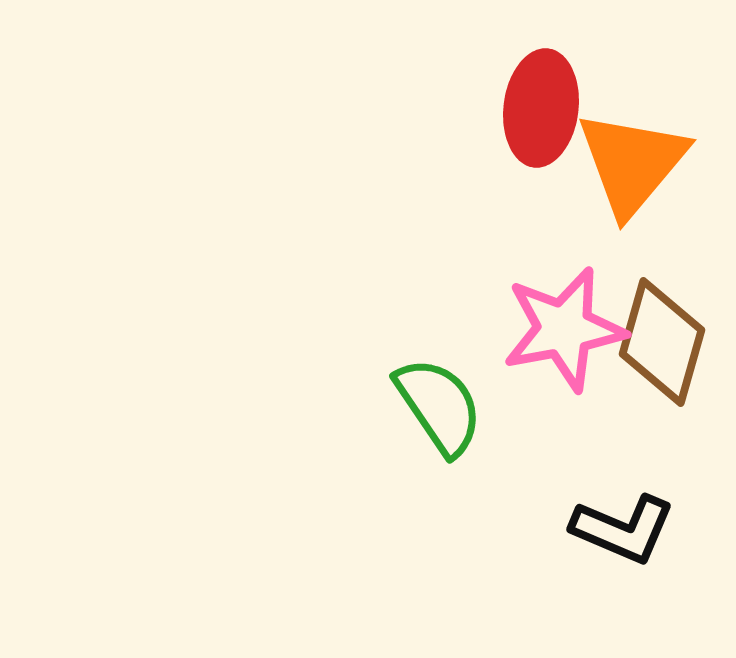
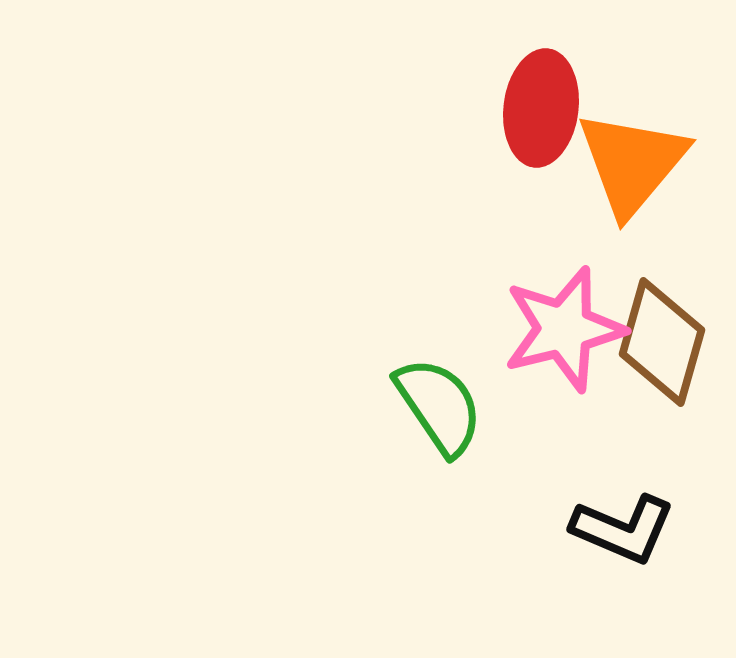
pink star: rotated 3 degrees counterclockwise
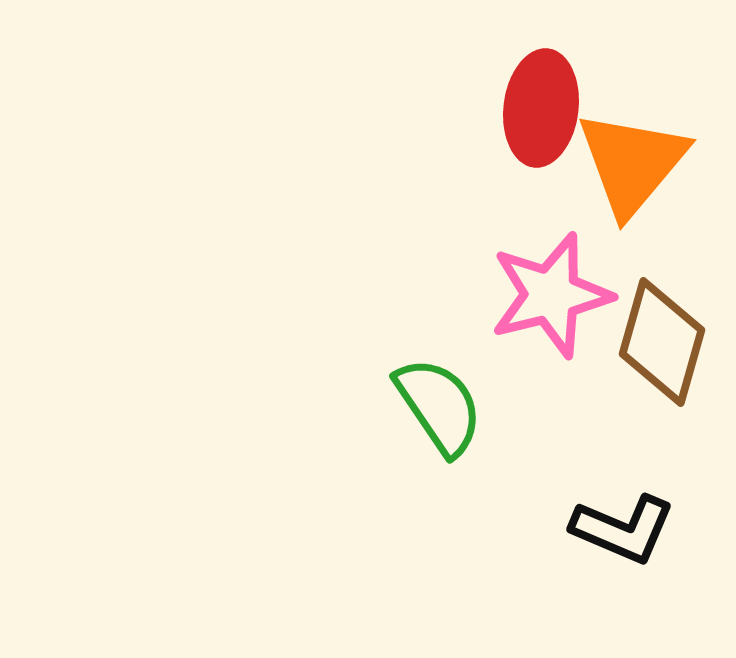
pink star: moved 13 px left, 34 px up
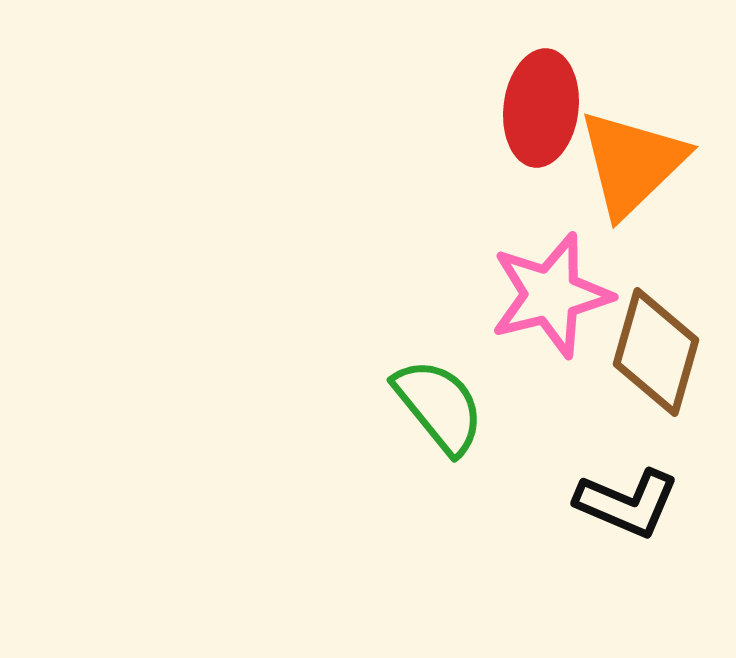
orange triangle: rotated 6 degrees clockwise
brown diamond: moved 6 px left, 10 px down
green semicircle: rotated 5 degrees counterclockwise
black L-shape: moved 4 px right, 26 px up
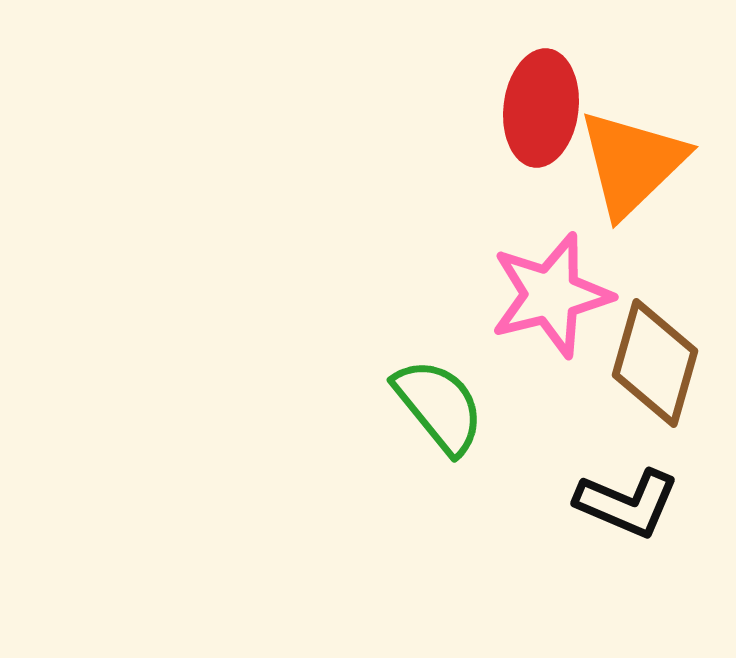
brown diamond: moved 1 px left, 11 px down
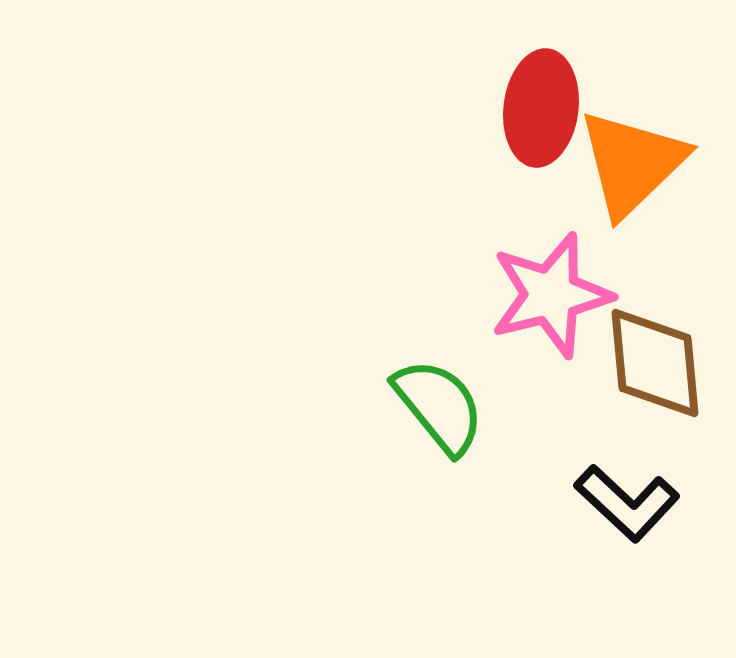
brown diamond: rotated 21 degrees counterclockwise
black L-shape: rotated 20 degrees clockwise
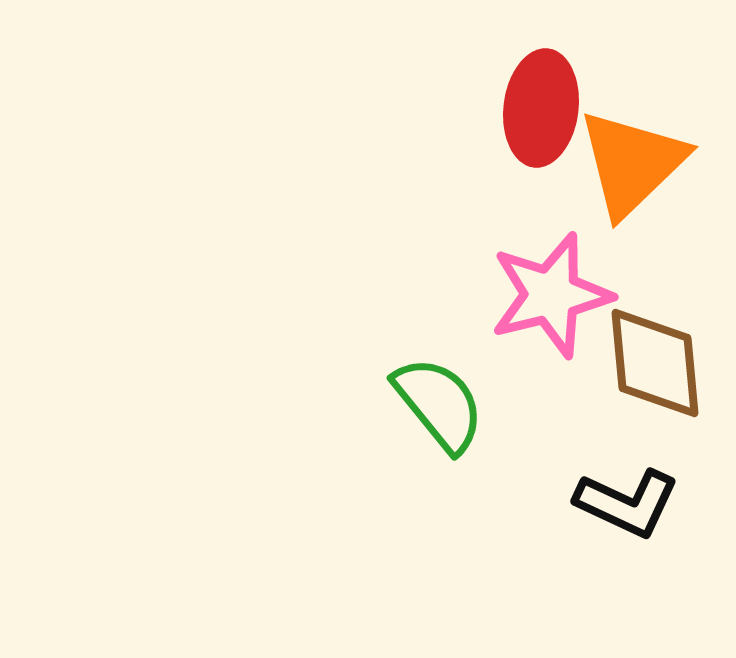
green semicircle: moved 2 px up
black L-shape: rotated 18 degrees counterclockwise
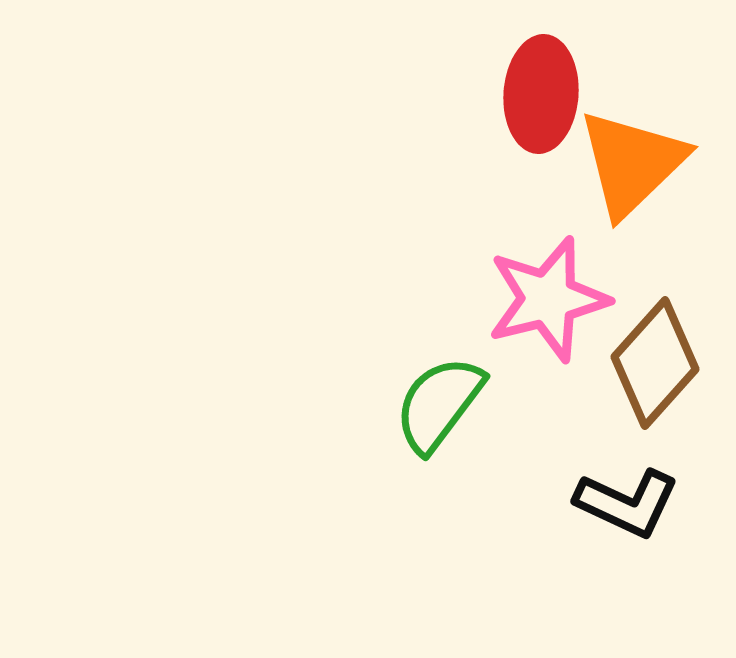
red ellipse: moved 14 px up; rotated 3 degrees counterclockwise
pink star: moved 3 px left, 4 px down
brown diamond: rotated 47 degrees clockwise
green semicircle: rotated 104 degrees counterclockwise
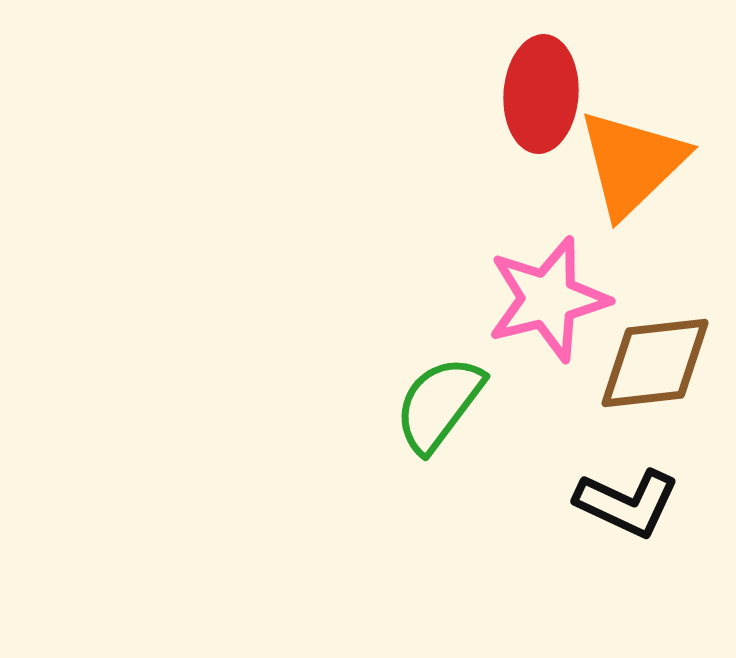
brown diamond: rotated 42 degrees clockwise
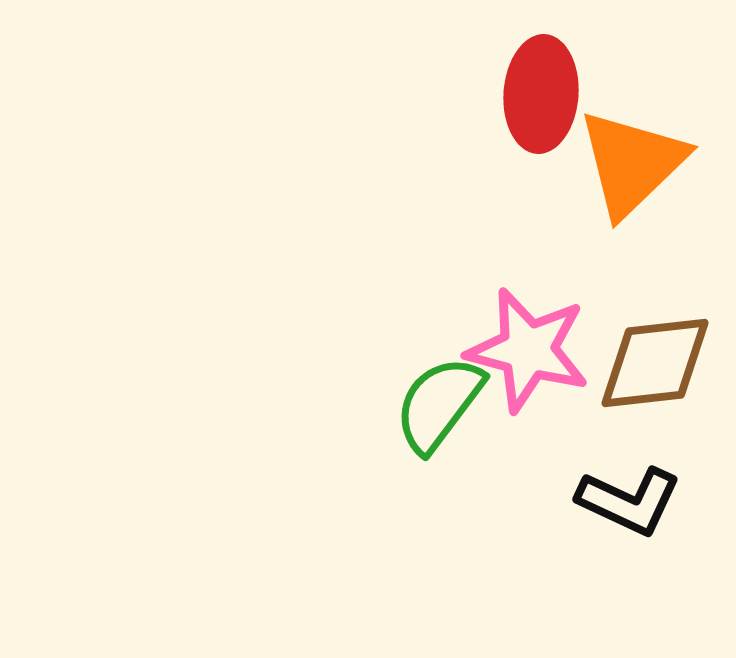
pink star: moved 20 px left, 51 px down; rotated 29 degrees clockwise
black L-shape: moved 2 px right, 2 px up
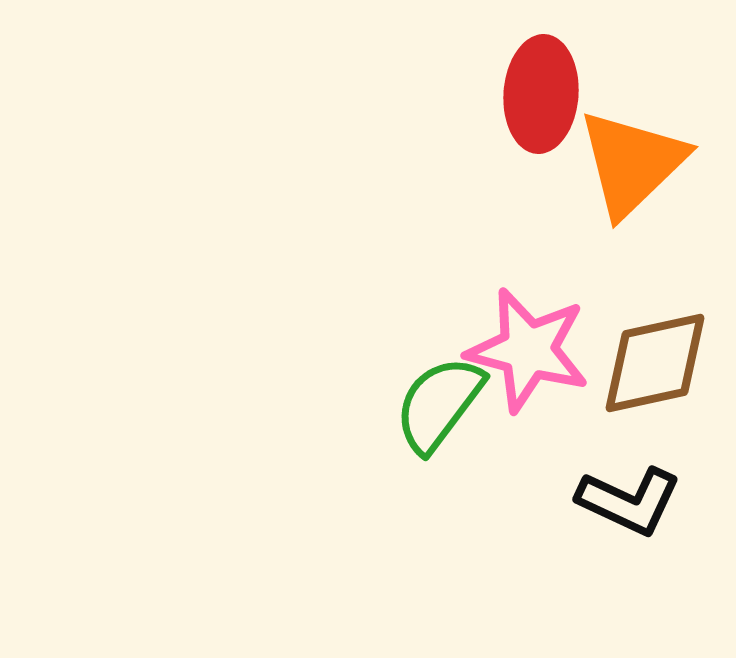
brown diamond: rotated 6 degrees counterclockwise
